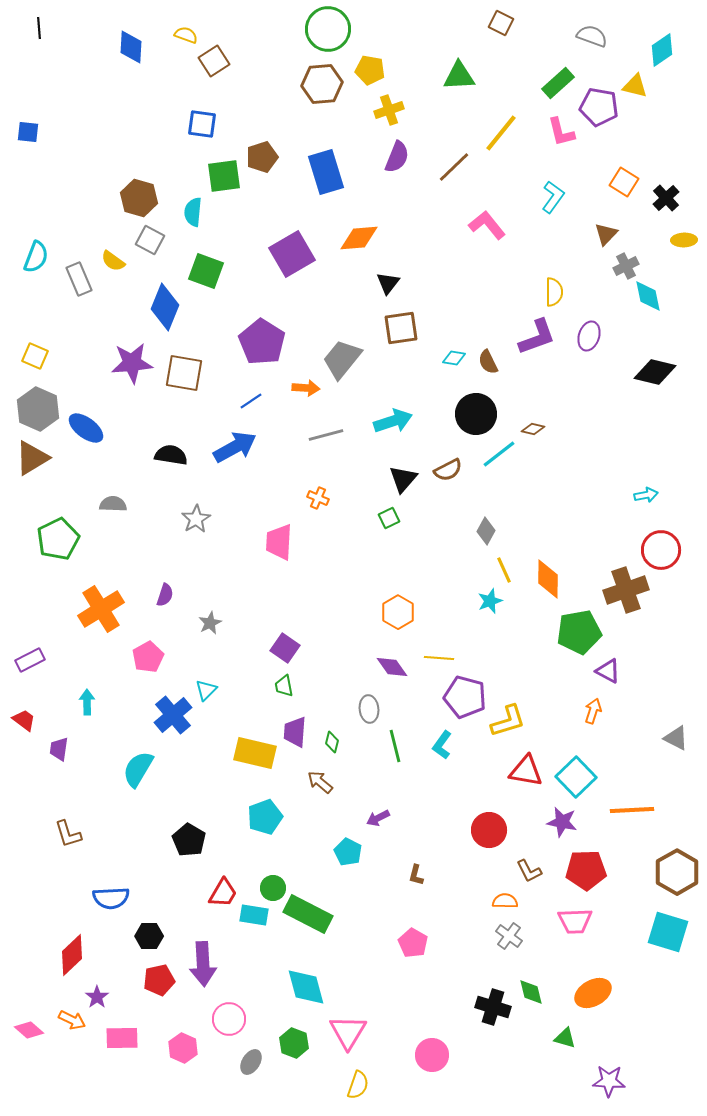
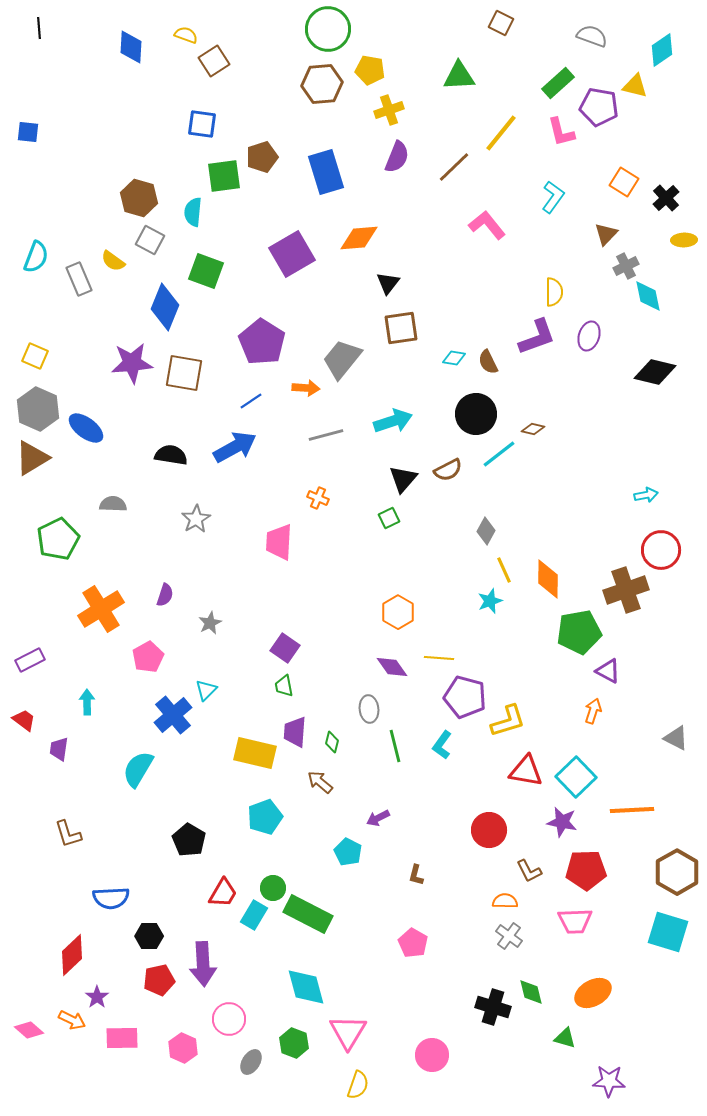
cyan rectangle at (254, 915): rotated 68 degrees counterclockwise
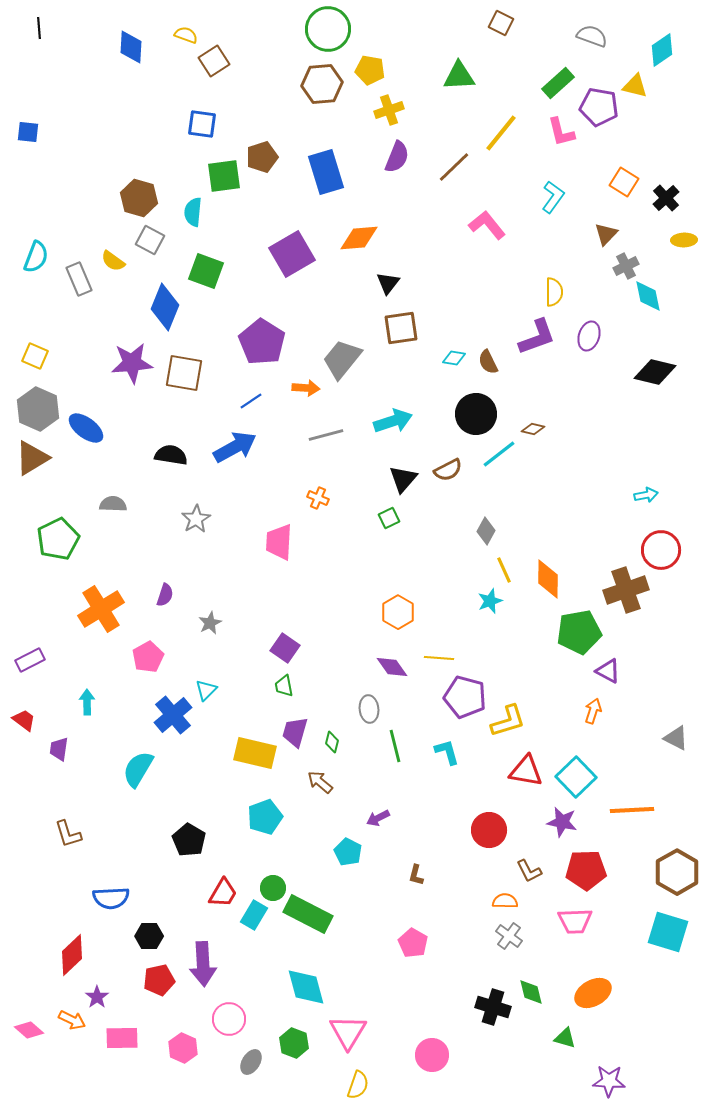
purple trapezoid at (295, 732): rotated 12 degrees clockwise
cyan L-shape at (442, 745): moved 5 px right, 7 px down; rotated 128 degrees clockwise
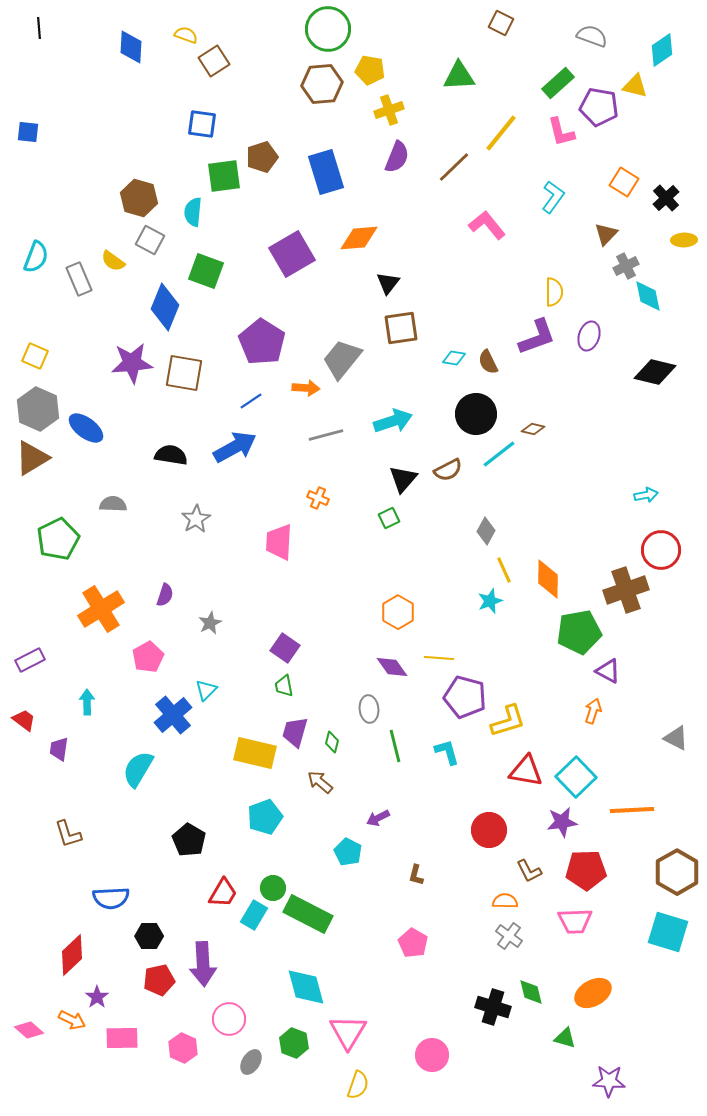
purple star at (562, 822): rotated 20 degrees counterclockwise
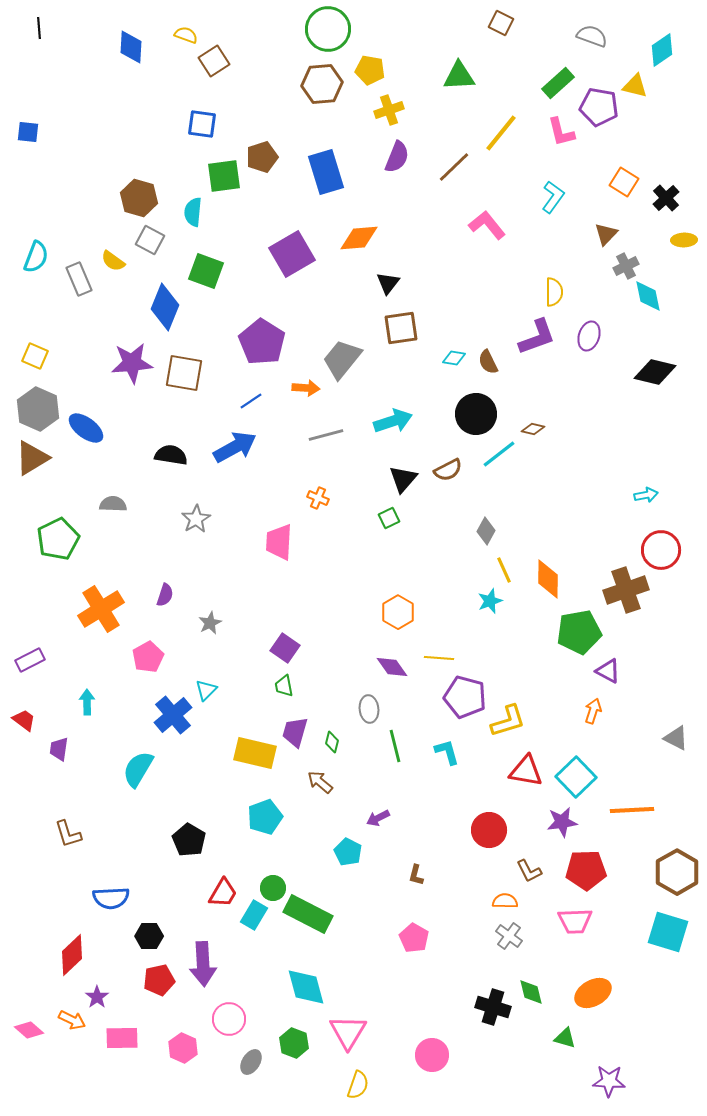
pink pentagon at (413, 943): moved 1 px right, 5 px up
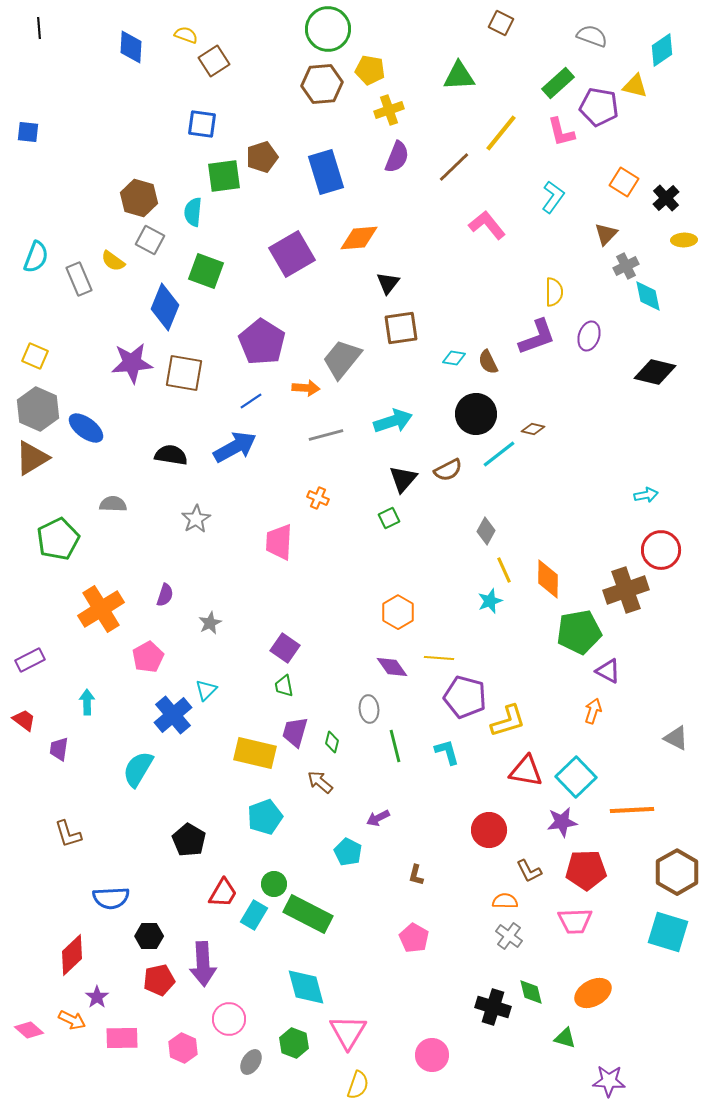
green circle at (273, 888): moved 1 px right, 4 px up
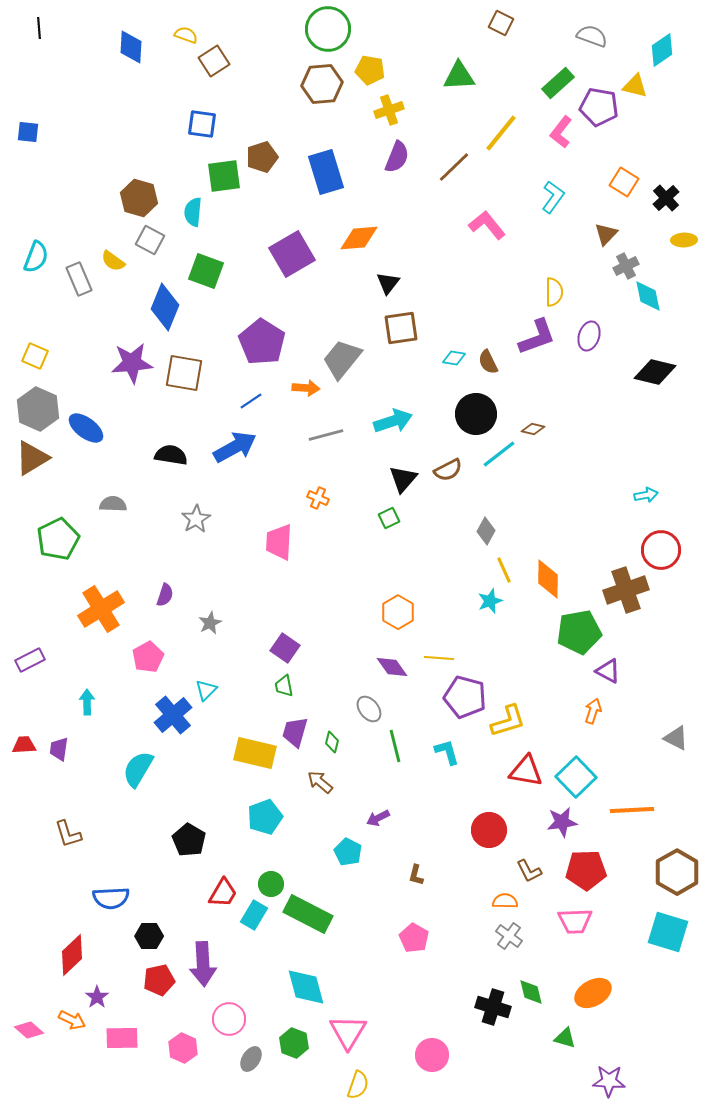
pink L-shape at (561, 132): rotated 52 degrees clockwise
gray ellipse at (369, 709): rotated 32 degrees counterclockwise
red trapezoid at (24, 720): moved 25 px down; rotated 40 degrees counterclockwise
green circle at (274, 884): moved 3 px left
gray ellipse at (251, 1062): moved 3 px up
